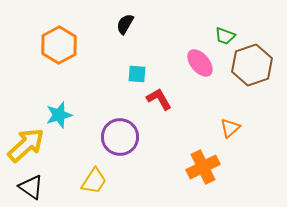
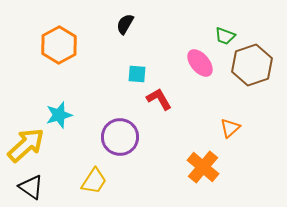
orange cross: rotated 24 degrees counterclockwise
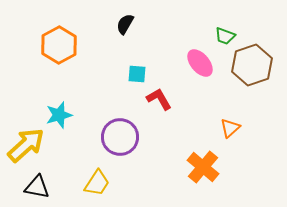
yellow trapezoid: moved 3 px right, 2 px down
black triangle: moved 6 px right; rotated 24 degrees counterclockwise
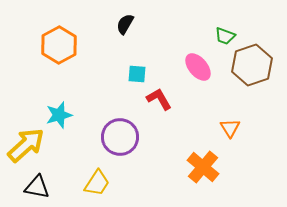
pink ellipse: moved 2 px left, 4 px down
orange triangle: rotated 20 degrees counterclockwise
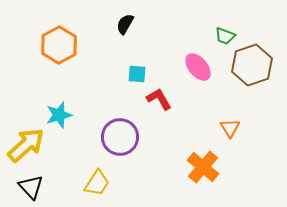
black triangle: moved 6 px left; rotated 36 degrees clockwise
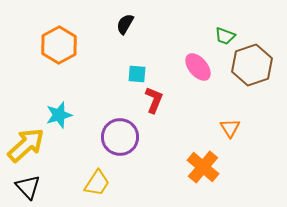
red L-shape: moved 5 px left, 1 px down; rotated 52 degrees clockwise
black triangle: moved 3 px left
